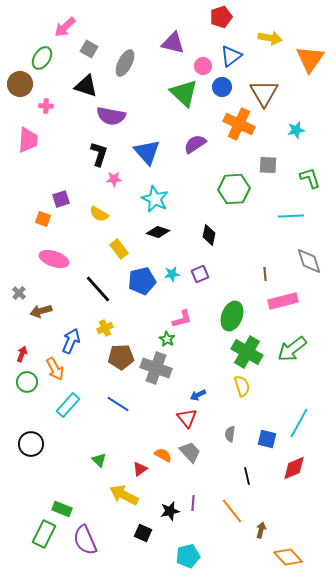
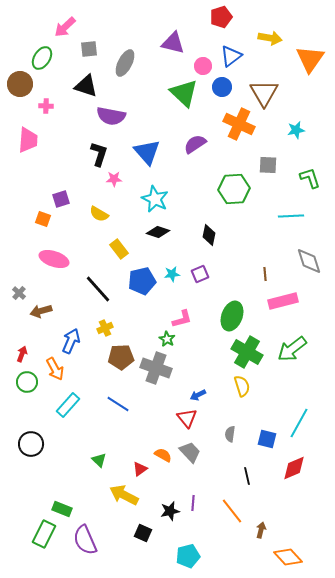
gray square at (89, 49): rotated 36 degrees counterclockwise
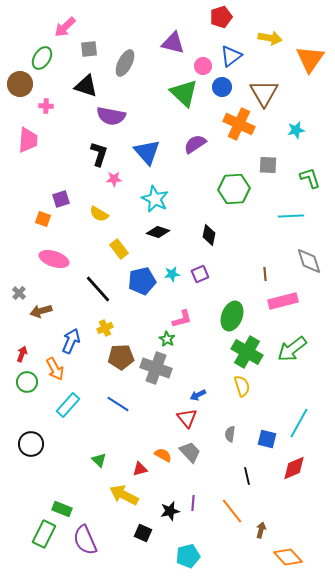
red triangle at (140, 469): rotated 21 degrees clockwise
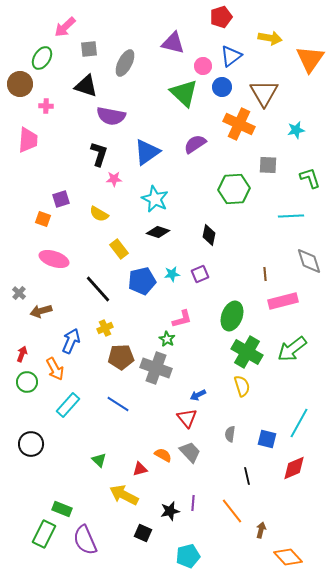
blue triangle at (147, 152): rotated 36 degrees clockwise
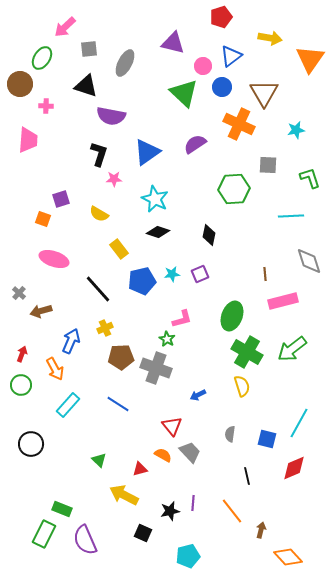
green circle at (27, 382): moved 6 px left, 3 px down
red triangle at (187, 418): moved 15 px left, 8 px down
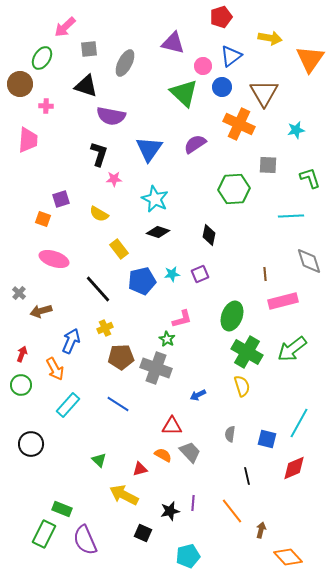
blue triangle at (147, 152): moved 2 px right, 3 px up; rotated 20 degrees counterclockwise
red triangle at (172, 426): rotated 50 degrees counterclockwise
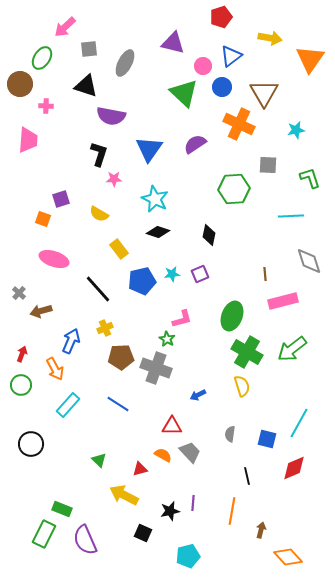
orange line at (232, 511): rotated 48 degrees clockwise
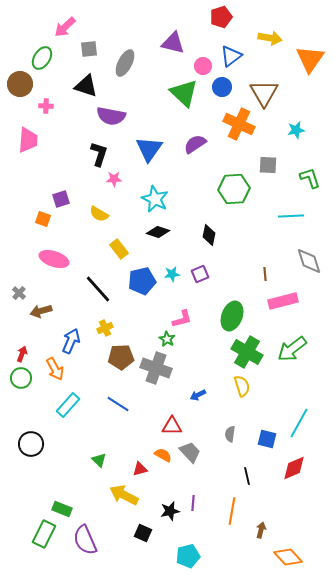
green circle at (21, 385): moved 7 px up
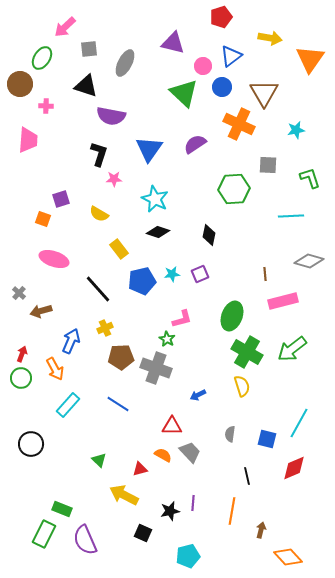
gray diamond at (309, 261): rotated 56 degrees counterclockwise
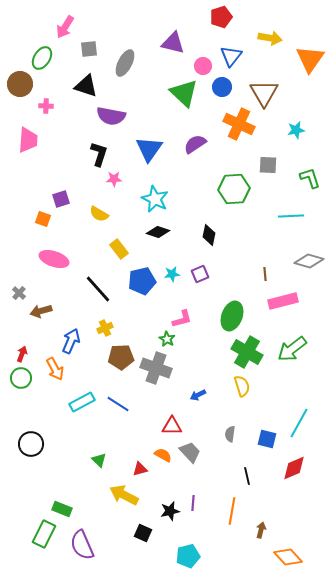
pink arrow at (65, 27): rotated 15 degrees counterclockwise
blue triangle at (231, 56): rotated 15 degrees counterclockwise
cyan rectangle at (68, 405): moved 14 px right, 3 px up; rotated 20 degrees clockwise
purple semicircle at (85, 540): moved 3 px left, 5 px down
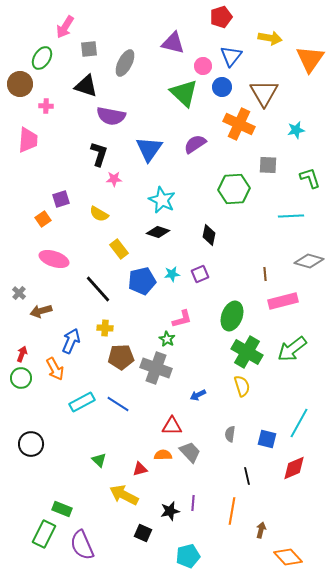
cyan star at (155, 199): moved 7 px right, 1 px down
orange square at (43, 219): rotated 35 degrees clockwise
yellow cross at (105, 328): rotated 28 degrees clockwise
orange semicircle at (163, 455): rotated 30 degrees counterclockwise
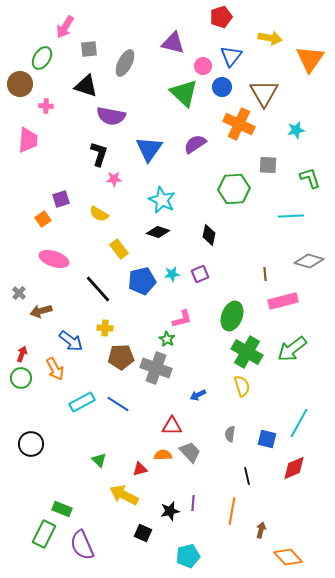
blue arrow at (71, 341): rotated 105 degrees clockwise
